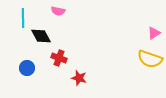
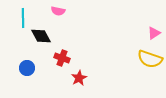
red cross: moved 3 px right
red star: rotated 28 degrees clockwise
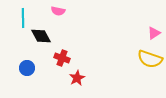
red star: moved 2 px left
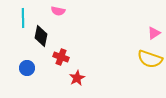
black diamond: rotated 40 degrees clockwise
red cross: moved 1 px left, 1 px up
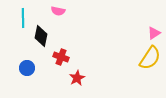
yellow semicircle: moved 1 px up; rotated 75 degrees counterclockwise
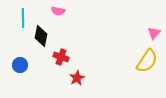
pink triangle: rotated 16 degrees counterclockwise
yellow semicircle: moved 3 px left, 3 px down
blue circle: moved 7 px left, 3 px up
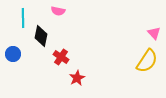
pink triangle: rotated 24 degrees counterclockwise
red cross: rotated 14 degrees clockwise
blue circle: moved 7 px left, 11 px up
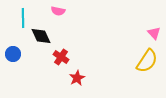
black diamond: rotated 35 degrees counterclockwise
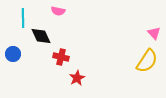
red cross: rotated 21 degrees counterclockwise
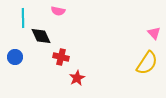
blue circle: moved 2 px right, 3 px down
yellow semicircle: moved 2 px down
